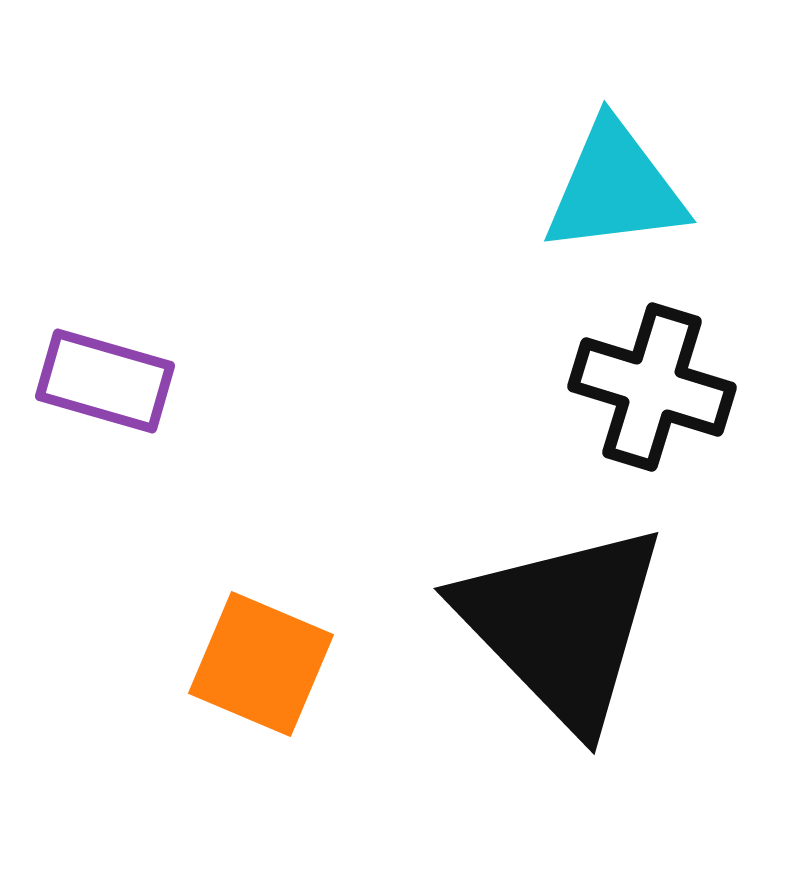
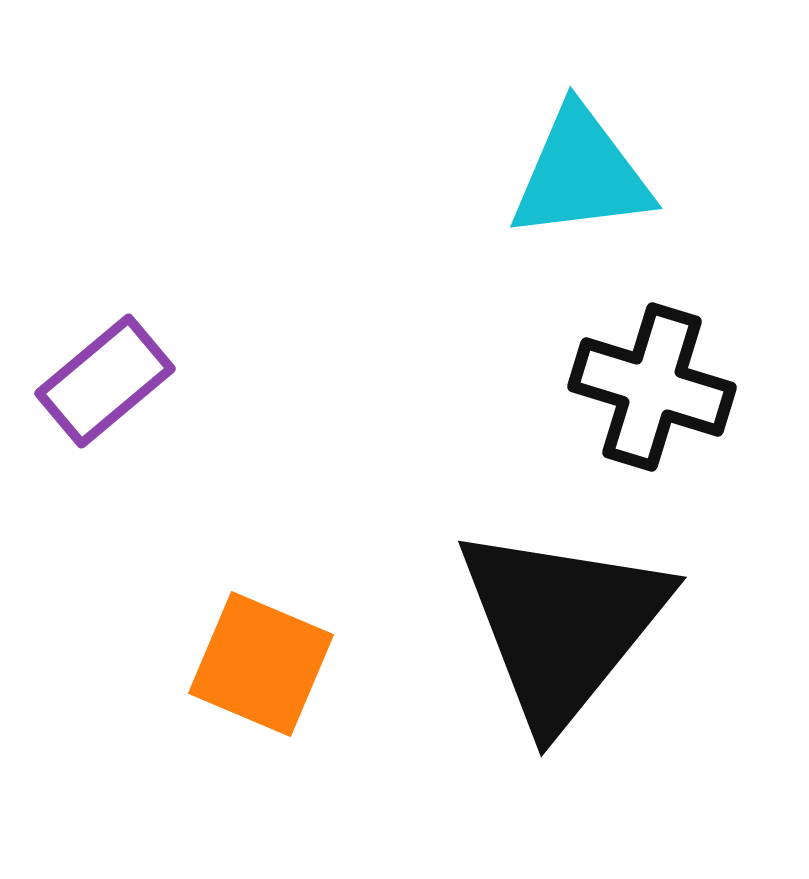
cyan triangle: moved 34 px left, 14 px up
purple rectangle: rotated 56 degrees counterclockwise
black triangle: rotated 23 degrees clockwise
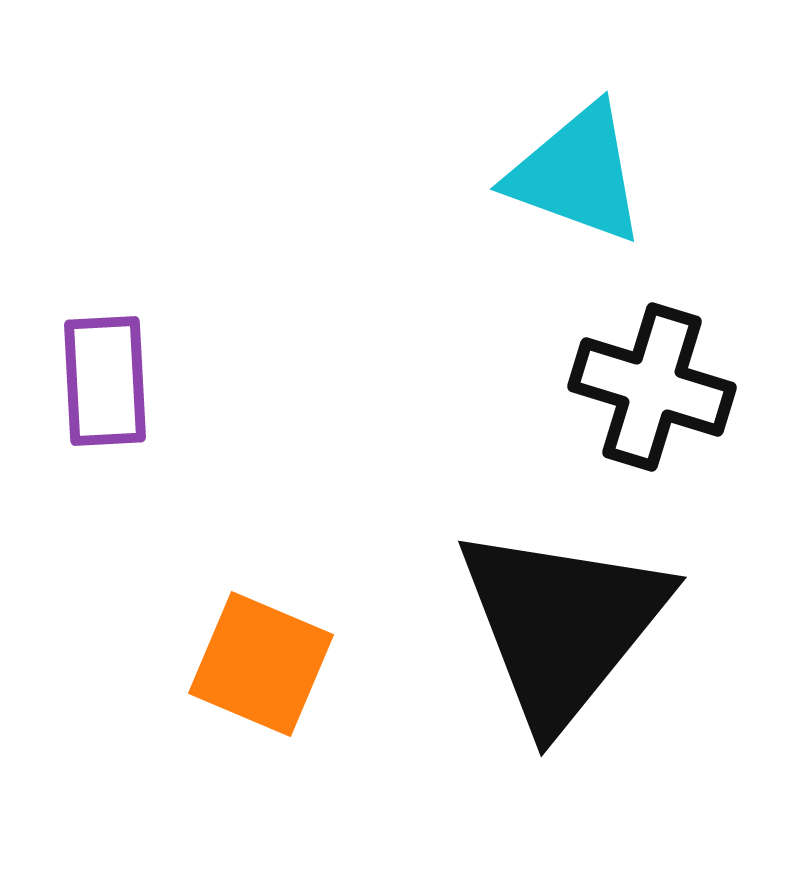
cyan triangle: moved 4 px left; rotated 27 degrees clockwise
purple rectangle: rotated 53 degrees counterclockwise
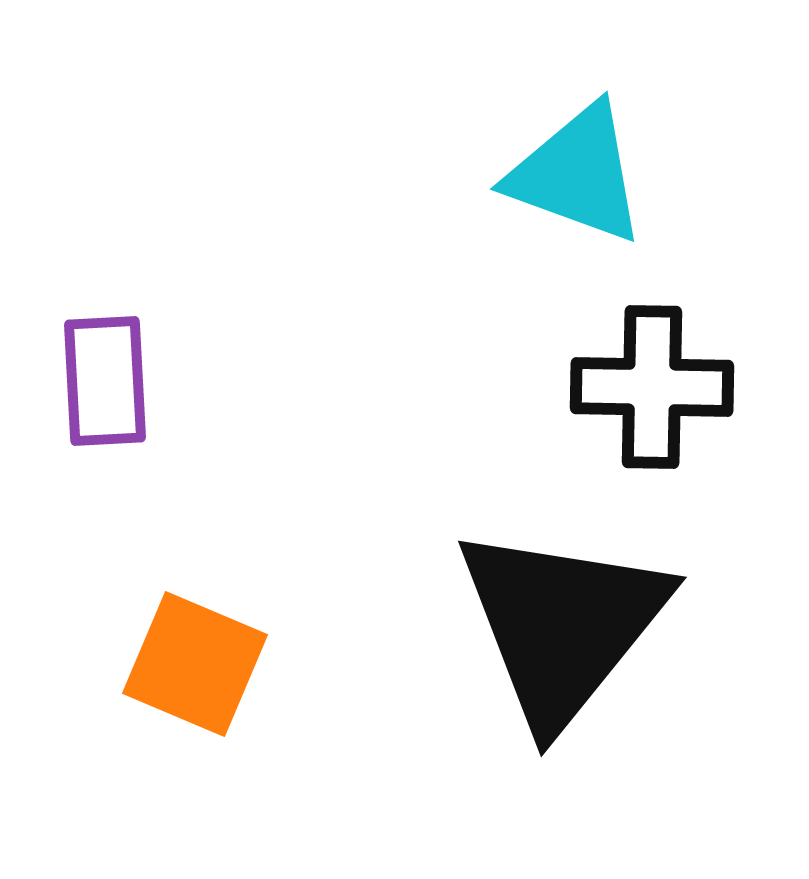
black cross: rotated 16 degrees counterclockwise
orange square: moved 66 px left
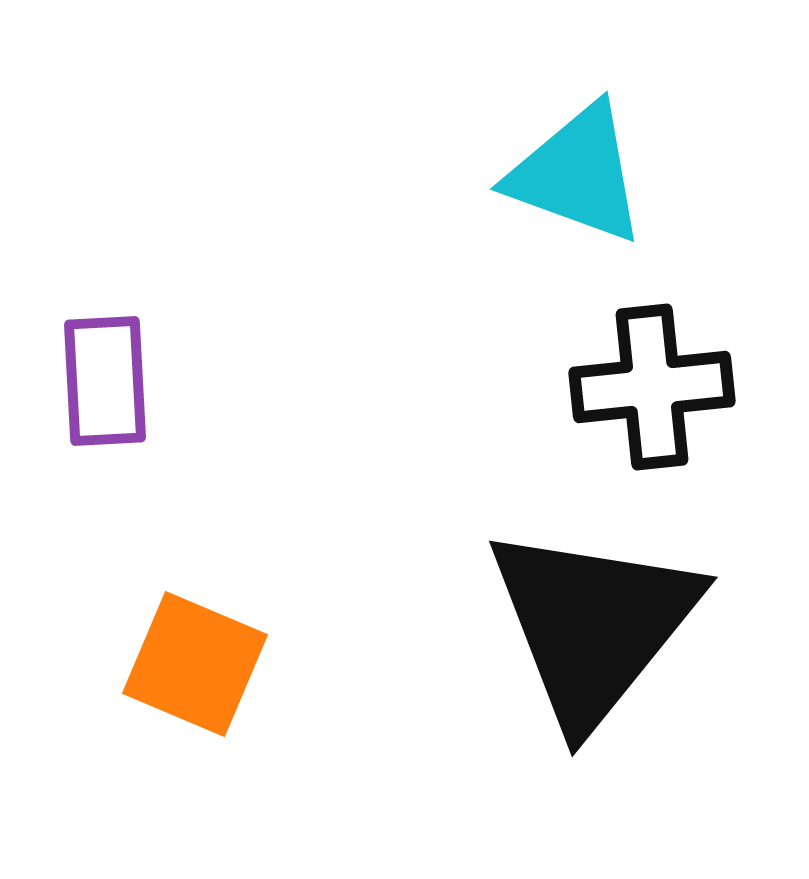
black cross: rotated 7 degrees counterclockwise
black triangle: moved 31 px right
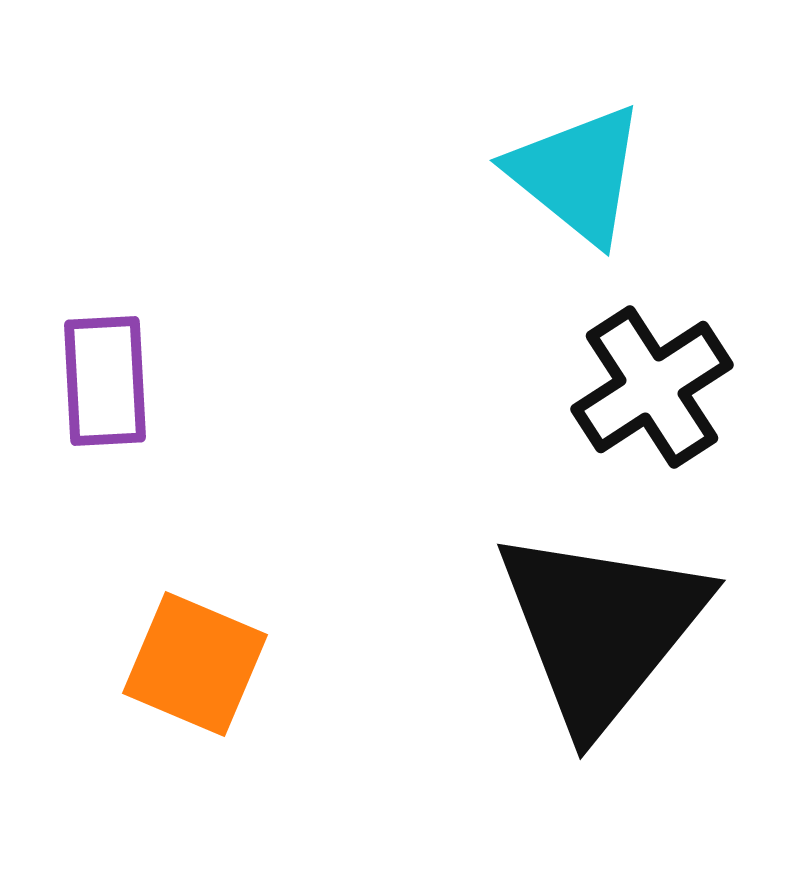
cyan triangle: rotated 19 degrees clockwise
black cross: rotated 27 degrees counterclockwise
black triangle: moved 8 px right, 3 px down
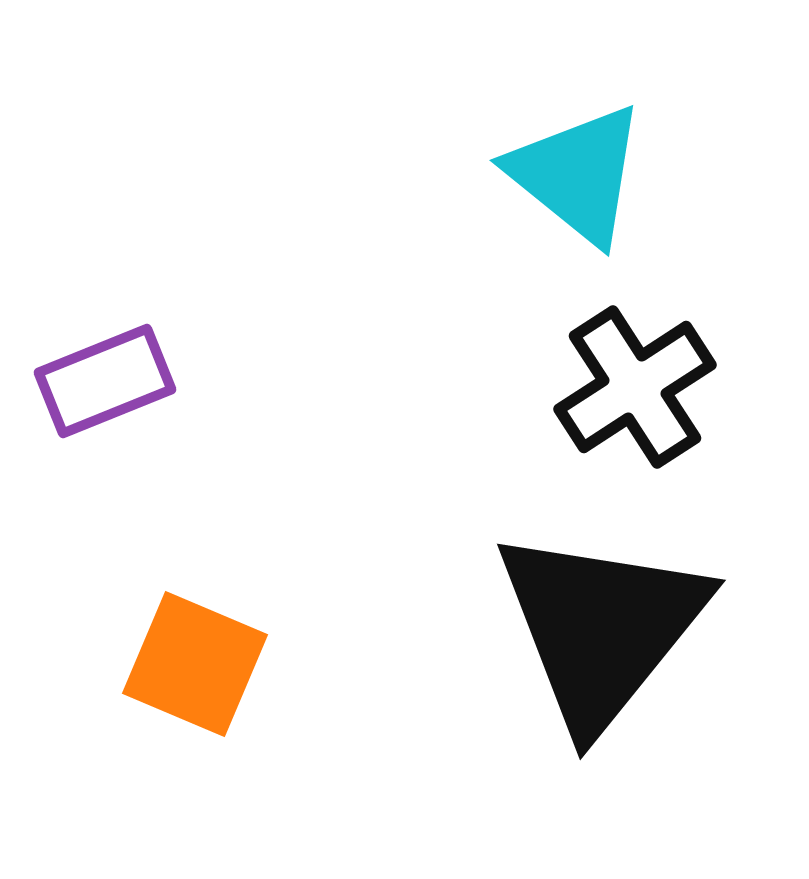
purple rectangle: rotated 71 degrees clockwise
black cross: moved 17 px left
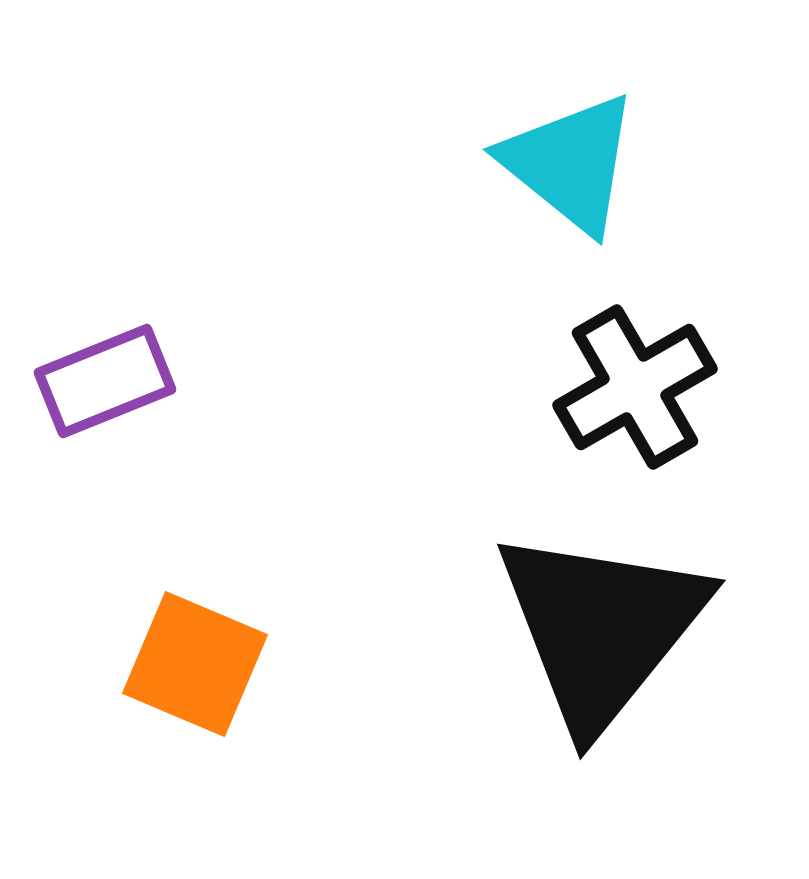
cyan triangle: moved 7 px left, 11 px up
black cross: rotated 3 degrees clockwise
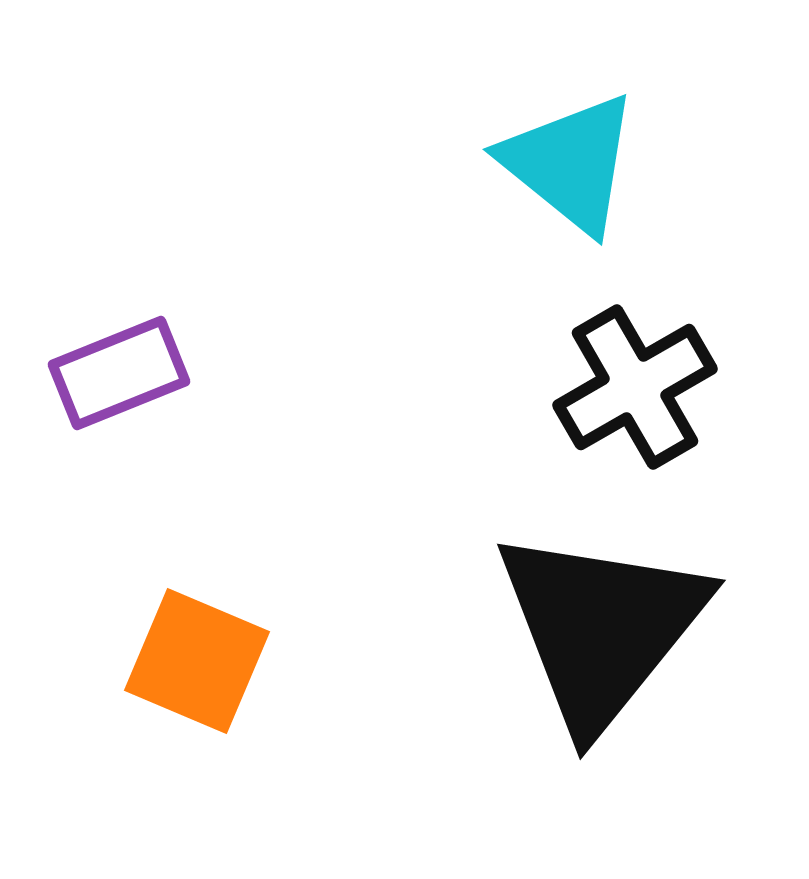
purple rectangle: moved 14 px right, 8 px up
orange square: moved 2 px right, 3 px up
